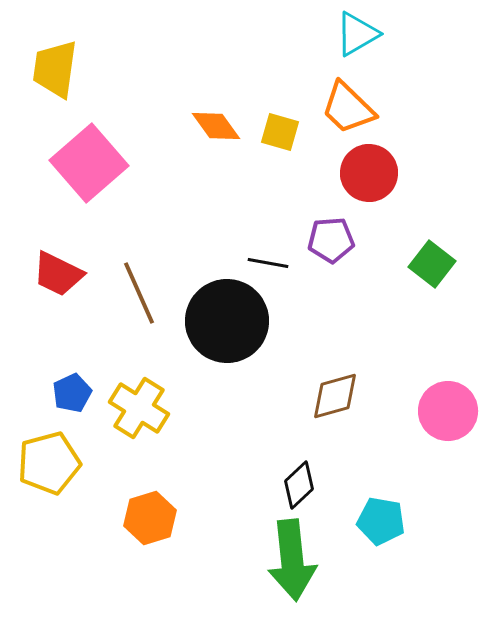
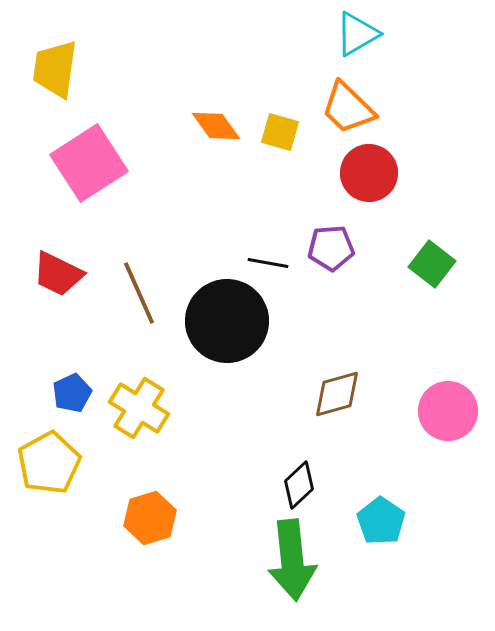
pink square: rotated 8 degrees clockwise
purple pentagon: moved 8 px down
brown diamond: moved 2 px right, 2 px up
yellow pentagon: rotated 14 degrees counterclockwise
cyan pentagon: rotated 24 degrees clockwise
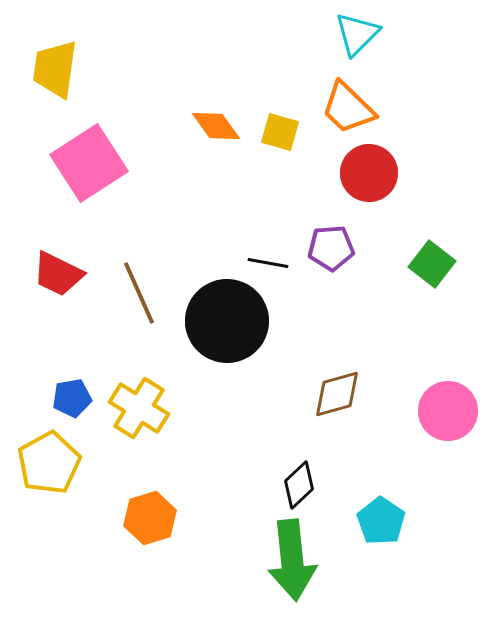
cyan triangle: rotated 15 degrees counterclockwise
blue pentagon: moved 5 px down; rotated 15 degrees clockwise
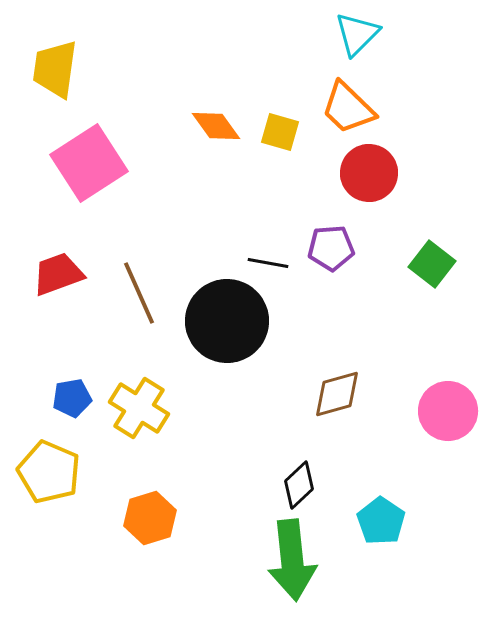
red trapezoid: rotated 134 degrees clockwise
yellow pentagon: moved 9 px down; rotated 20 degrees counterclockwise
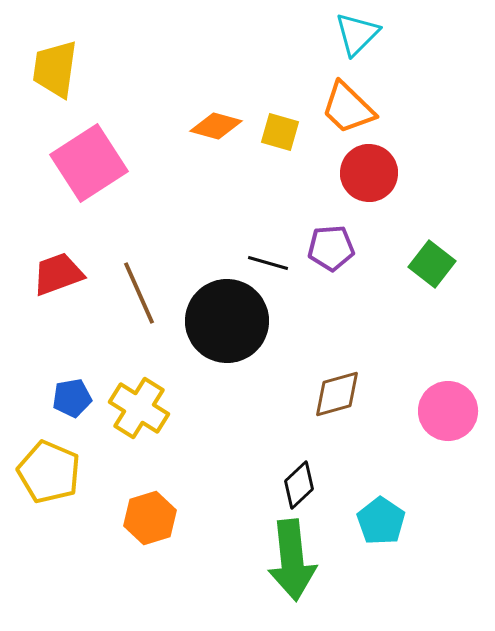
orange diamond: rotated 39 degrees counterclockwise
black line: rotated 6 degrees clockwise
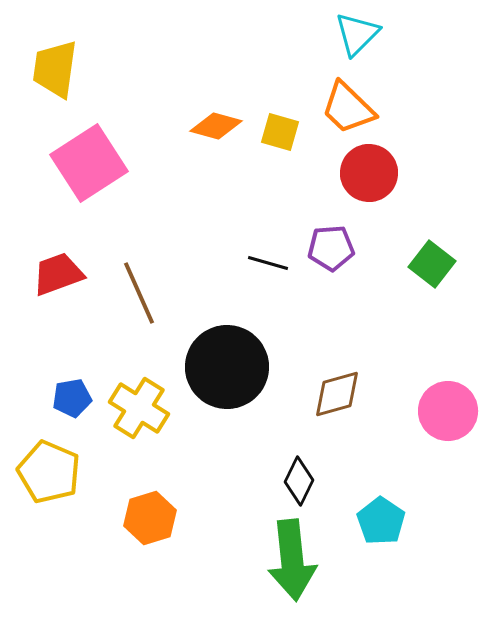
black circle: moved 46 px down
black diamond: moved 4 px up; rotated 21 degrees counterclockwise
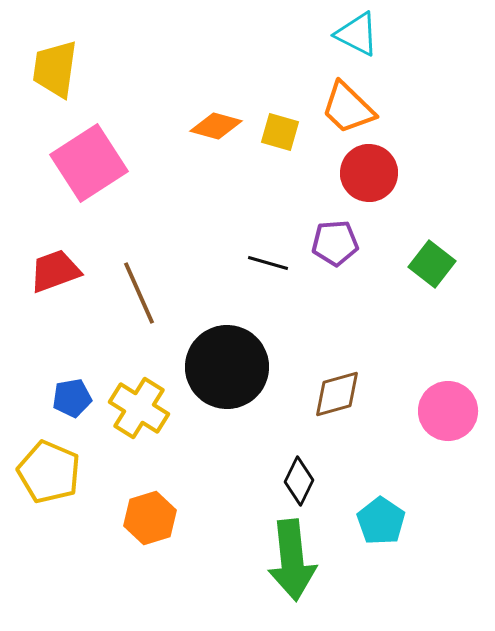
cyan triangle: rotated 48 degrees counterclockwise
purple pentagon: moved 4 px right, 5 px up
red trapezoid: moved 3 px left, 3 px up
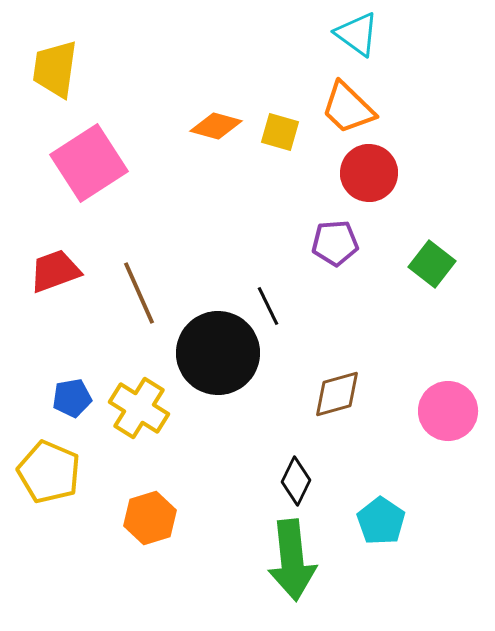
cyan triangle: rotated 9 degrees clockwise
black line: moved 43 px down; rotated 48 degrees clockwise
black circle: moved 9 px left, 14 px up
black diamond: moved 3 px left
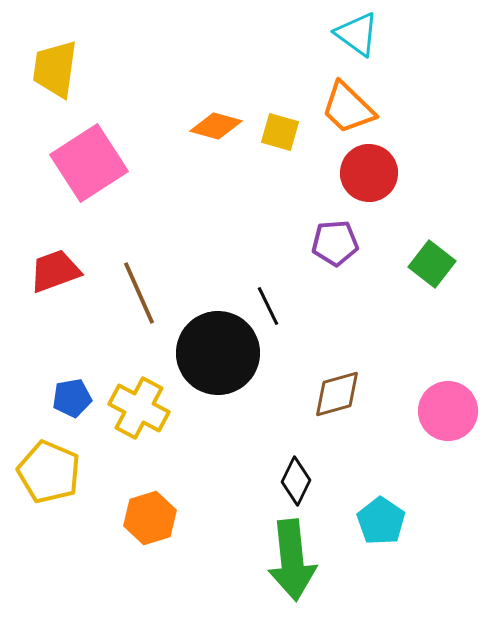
yellow cross: rotated 4 degrees counterclockwise
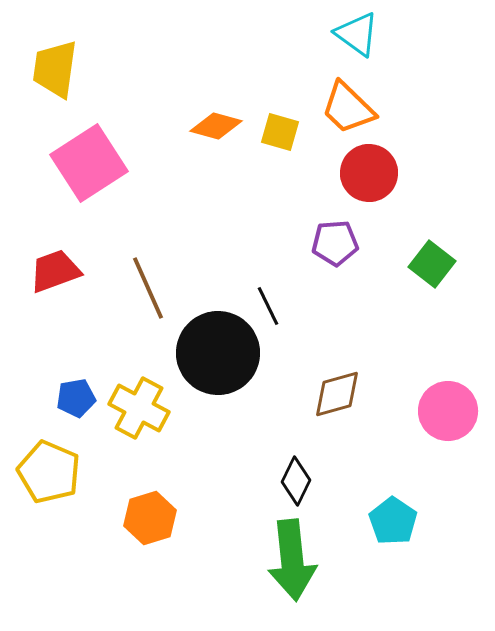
brown line: moved 9 px right, 5 px up
blue pentagon: moved 4 px right
cyan pentagon: moved 12 px right
